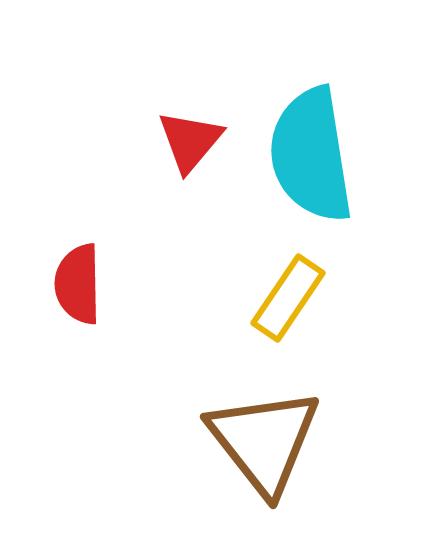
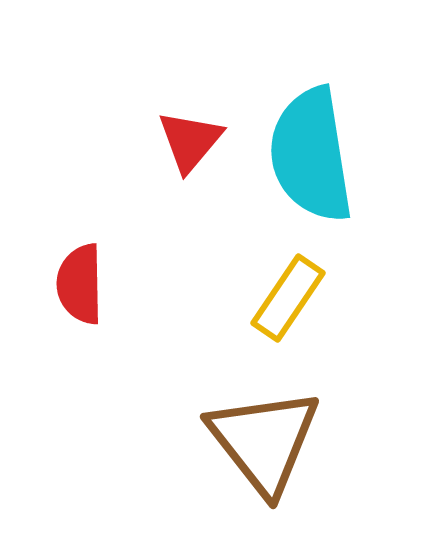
red semicircle: moved 2 px right
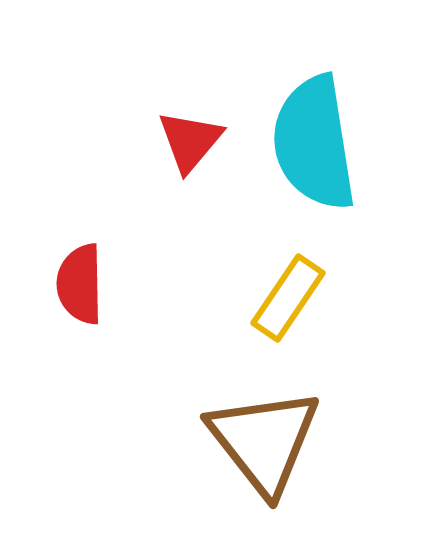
cyan semicircle: moved 3 px right, 12 px up
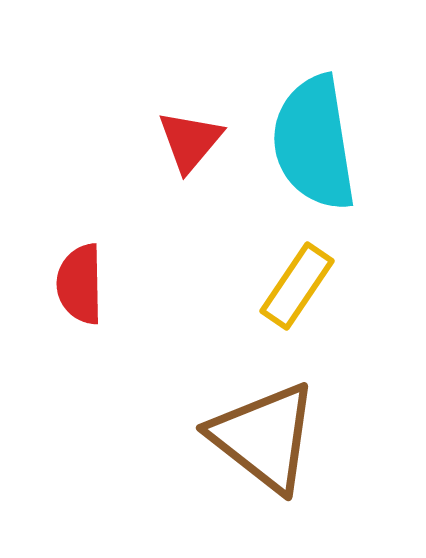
yellow rectangle: moved 9 px right, 12 px up
brown triangle: moved 4 px up; rotated 14 degrees counterclockwise
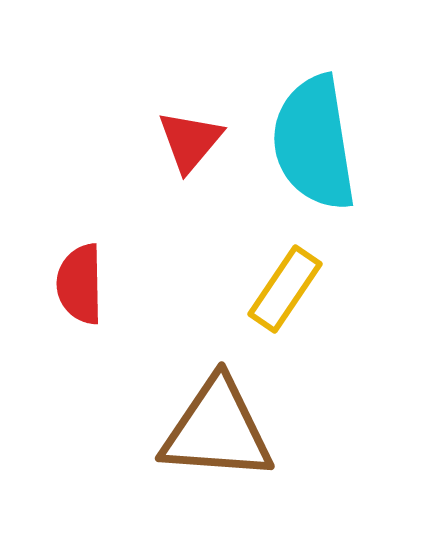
yellow rectangle: moved 12 px left, 3 px down
brown triangle: moved 47 px left, 7 px up; rotated 34 degrees counterclockwise
